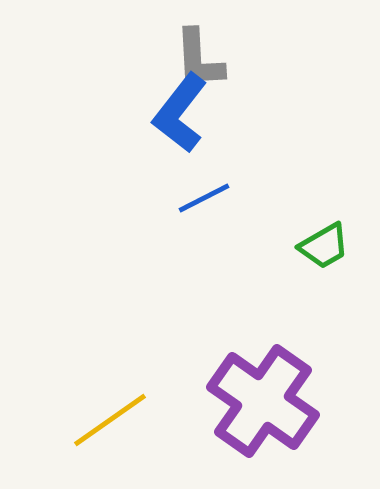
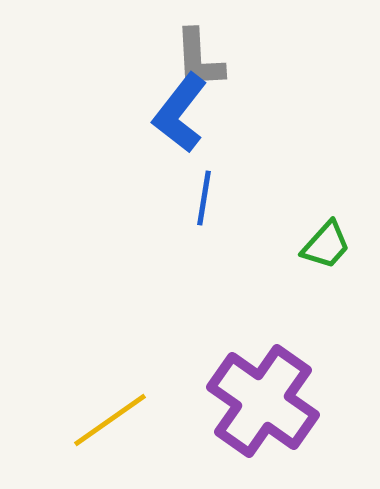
blue line: rotated 54 degrees counterclockwise
green trapezoid: moved 2 px right, 1 px up; rotated 18 degrees counterclockwise
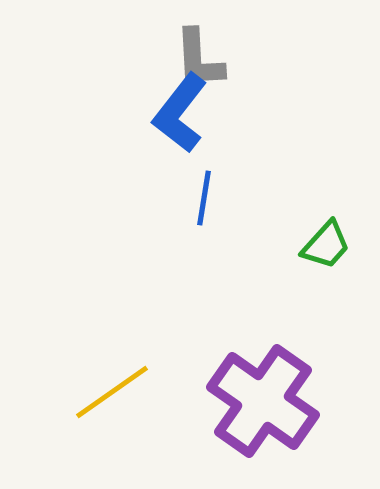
yellow line: moved 2 px right, 28 px up
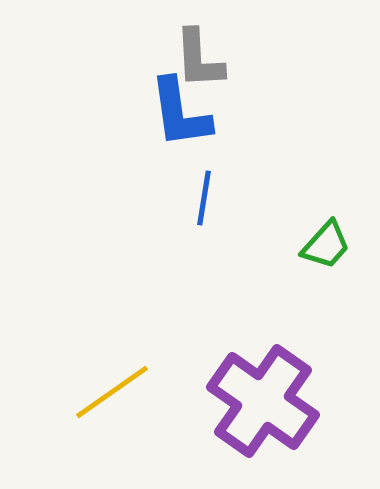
blue L-shape: rotated 46 degrees counterclockwise
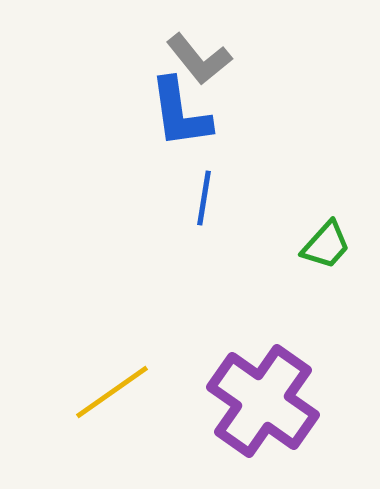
gray L-shape: rotated 36 degrees counterclockwise
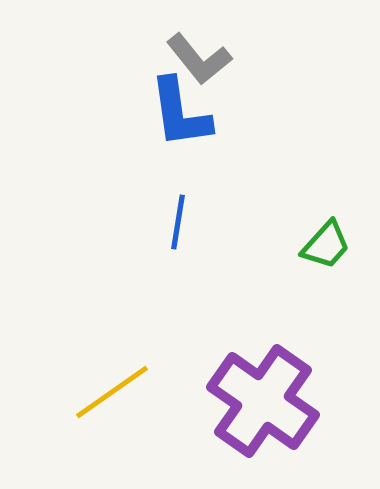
blue line: moved 26 px left, 24 px down
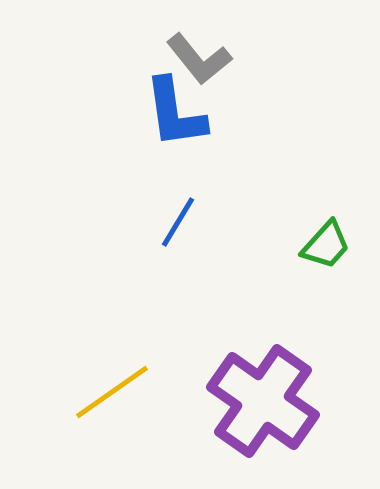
blue L-shape: moved 5 px left
blue line: rotated 22 degrees clockwise
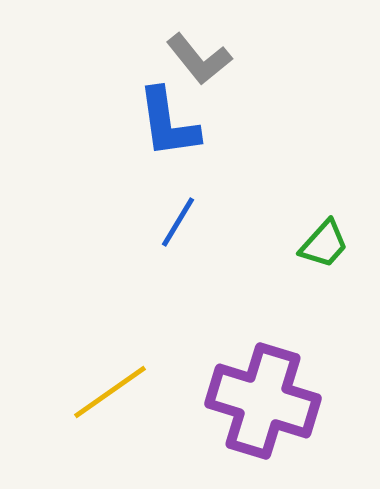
blue L-shape: moved 7 px left, 10 px down
green trapezoid: moved 2 px left, 1 px up
yellow line: moved 2 px left
purple cross: rotated 18 degrees counterclockwise
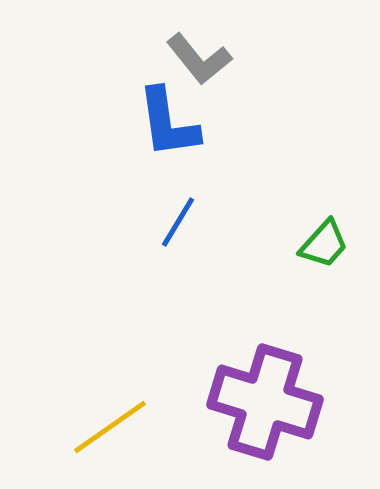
yellow line: moved 35 px down
purple cross: moved 2 px right, 1 px down
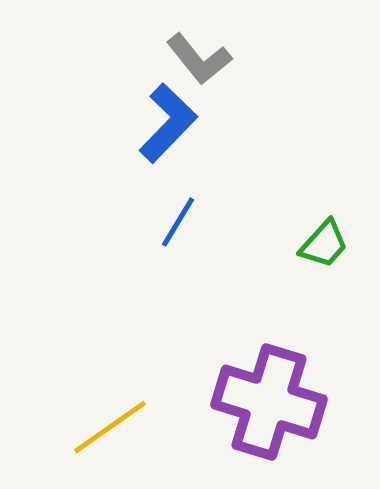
blue L-shape: rotated 128 degrees counterclockwise
purple cross: moved 4 px right
